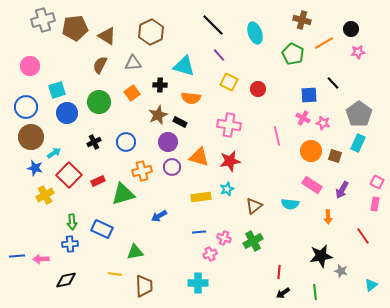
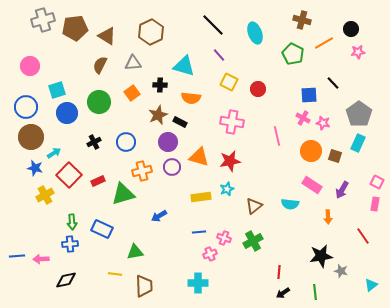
pink cross at (229, 125): moved 3 px right, 3 px up
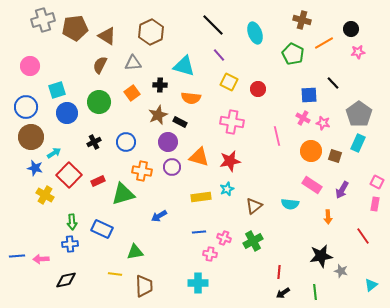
orange cross at (142, 171): rotated 24 degrees clockwise
yellow cross at (45, 195): rotated 30 degrees counterclockwise
pink cross at (210, 254): rotated 32 degrees clockwise
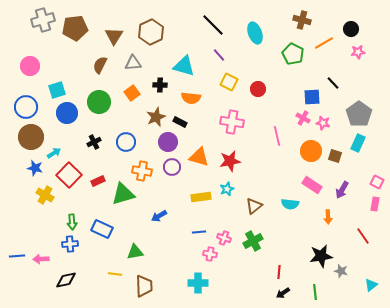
brown triangle at (107, 36): moved 7 px right; rotated 30 degrees clockwise
blue square at (309, 95): moved 3 px right, 2 px down
brown star at (158, 115): moved 2 px left, 2 px down
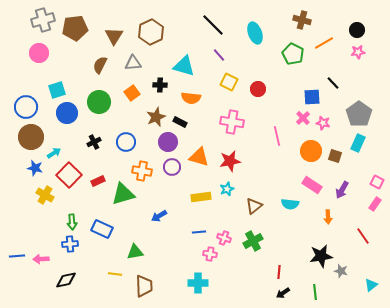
black circle at (351, 29): moved 6 px right, 1 px down
pink circle at (30, 66): moved 9 px right, 13 px up
pink cross at (303, 118): rotated 16 degrees clockwise
pink rectangle at (375, 204): rotated 24 degrees clockwise
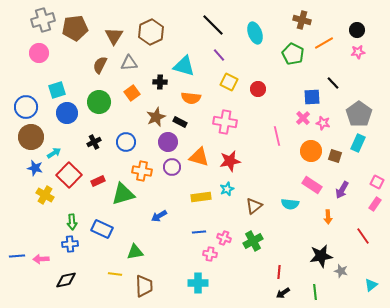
gray triangle at (133, 63): moved 4 px left
black cross at (160, 85): moved 3 px up
pink cross at (232, 122): moved 7 px left
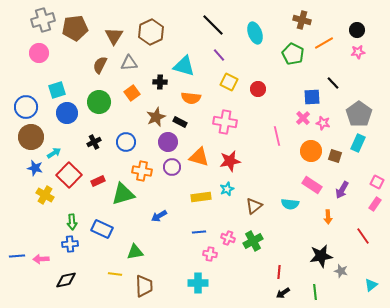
pink cross at (224, 238): moved 4 px right
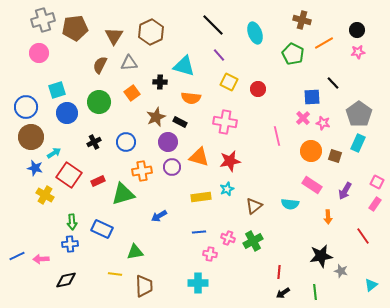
orange cross at (142, 171): rotated 18 degrees counterclockwise
red square at (69, 175): rotated 10 degrees counterclockwise
purple arrow at (342, 190): moved 3 px right, 1 px down
blue line at (17, 256): rotated 21 degrees counterclockwise
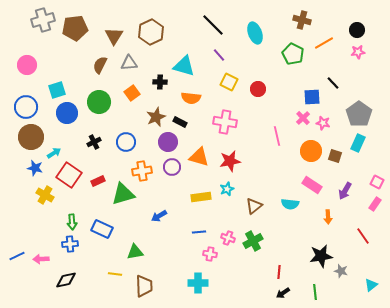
pink circle at (39, 53): moved 12 px left, 12 px down
